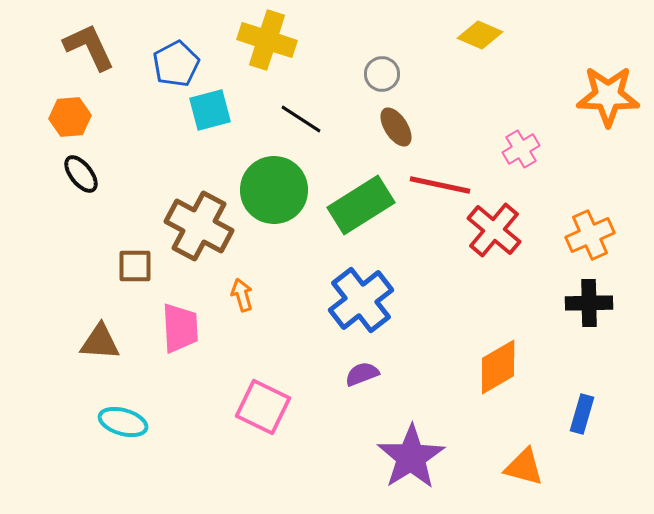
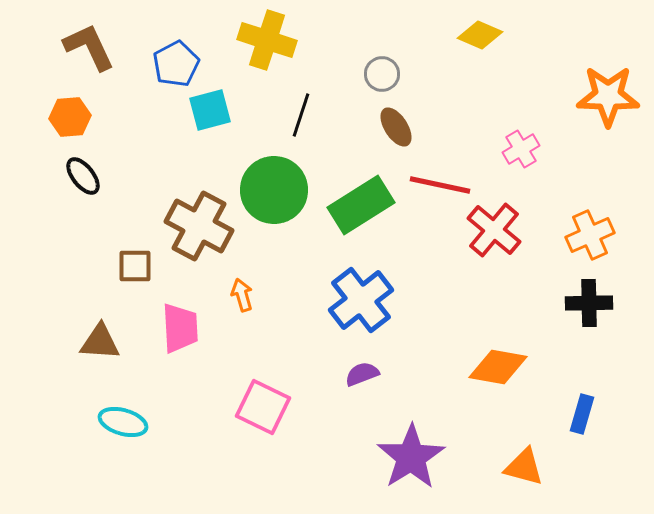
black line: moved 4 px up; rotated 75 degrees clockwise
black ellipse: moved 2 px right, 2 px down
orange diamond: rotated 40 degrees clockwise
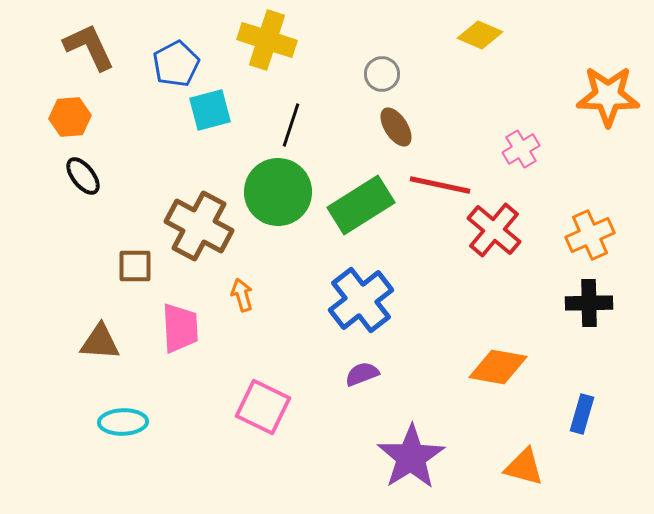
black line: moved 10 px left, 10 px down
green circle: moved 4 px right, 2 px down
cyan ellipse: rotated 18 degrees counterclockwise
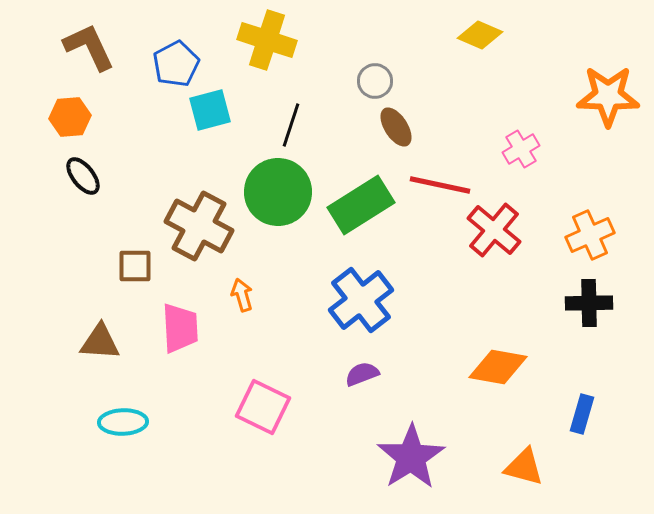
gray circle: moved 7 px left, 7 px down
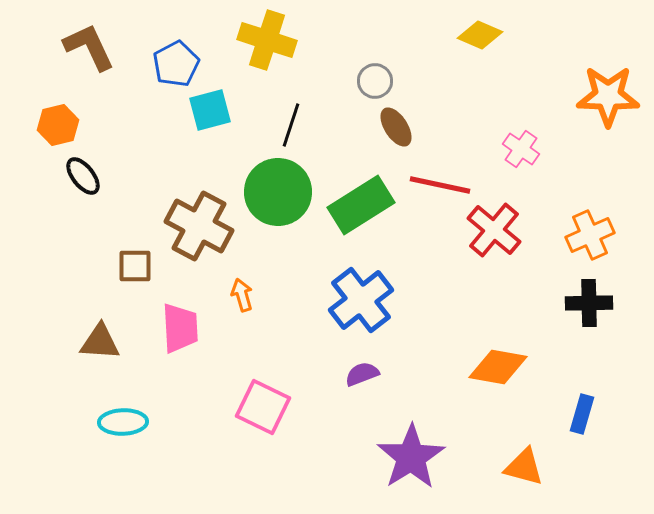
orange hexagon: moved 12 px left, 8 px down; rotated 9 degrees counterclockwise
pink cross: rotated 24 degrees counterclockwise
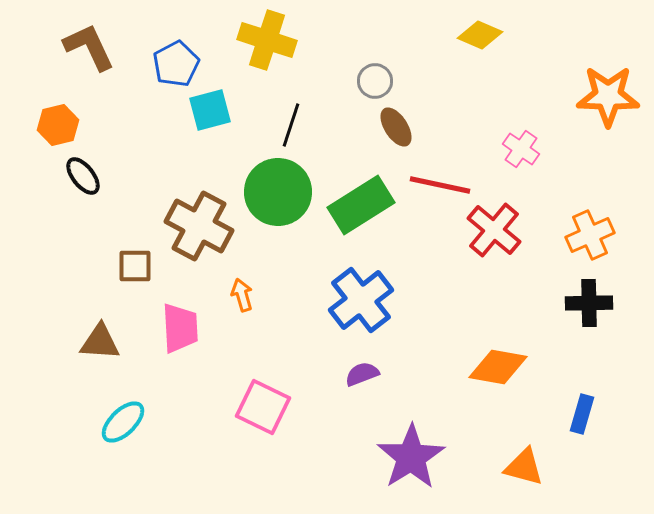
cyan ellipse: rotated 42 degrees counterclockwise
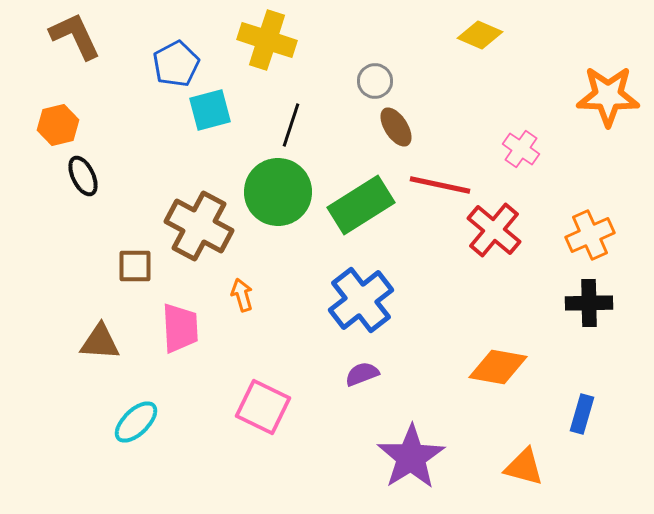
brown L-shape: moved 14 px left, 11 px up
black ellipse: rotated 12 degrees clockwise
cyan ellipse: moved 13 px right
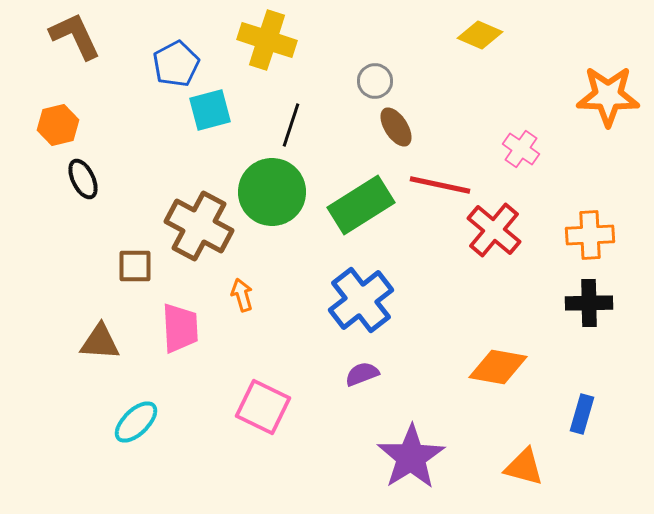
black ellipse: moved 3 px down
green circle: moved 6 px left
orange cross: rotated 21 degrees clockwise
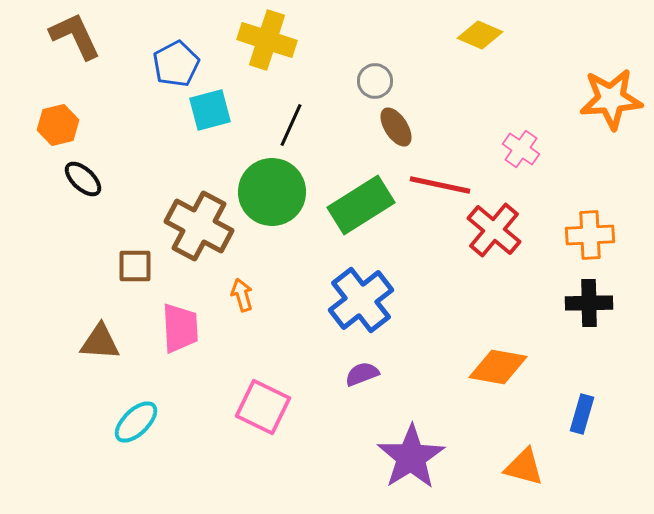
orange star: moved 3 px right, 3 px down; rotated 6 degrees counterclockwise
black line: rotated 6 degrees clockwise
black ellipse: rotated 21 degrees counterclockwise
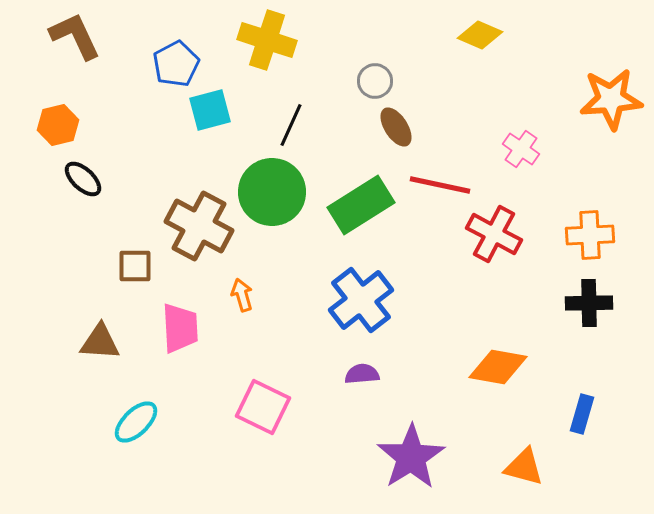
red cross: moved 4 px down; rotated 12 degrees counterclockwise
purple semicircle: rotated 16 degrees clockwise
